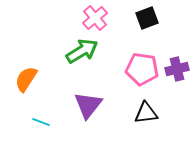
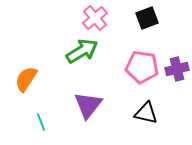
pink pentagon: moved 2 px up
black triangle: rotated 20 degrees clockwise
cyan line: rotated 48 degrees clockwise
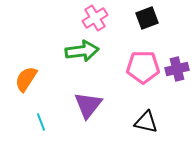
pink cross: rotated 10 degrees clockwise
green arrow: rotated 24 degrees clockwise
pink pentagon: moved 1 px right; rotated 8 degrees counterclockwise
black triangle: moved 9 px down
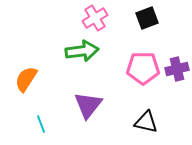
pink pentagon: moved 1 px down
cyan line: moved 2 px down
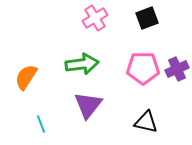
green arrow: moved 13 px down
purple cross: rotated 10 degrees counterclockwise
orange semicircle: moved 2 px up
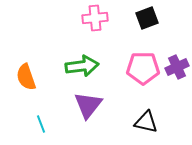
pink cross: rotated 25 degrees clockwise
green arrow: moved 2 px down
purple cross: moved 2 px up
orange semicircle: rotated 52 degrees counterclockwise
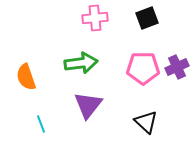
green arrow: moved 1 px left, 3 px up
black triangle: rotated 30 degrees clockwise
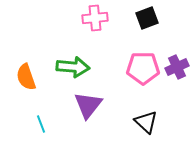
green arrow: moved 8 px left, 4 px down; rotated 12 degrees clockwise
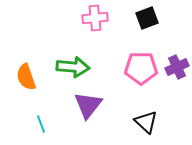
pink pentagon: moved 2 px left
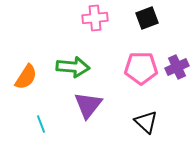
orange semicircle: rotated 128 degrees counterclockwise
